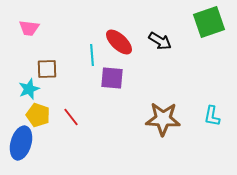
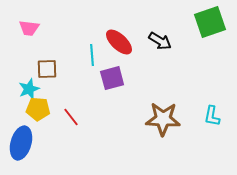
green square: moved 1 px right
purple square: rotated 20 degrees counterclockwise
yellow pentagon: moved 6 px up; rotated 15 degrees counterclockwise
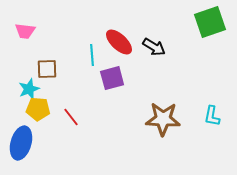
pink trapezoid: moved 4 px left, 3 px down
black arrow: moved 6 px left, 6 px down
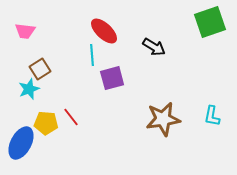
red ellipse: moved 15 px left, 11 px up
brown square: moved 7 px left; rotated 30 degrees counterclockwise
yellow pentagon: moved 8 px right, 14 px down
brown star: rotated 12 degrees counterclockwise
blue ellipse: rotated 12 degrees clockwise
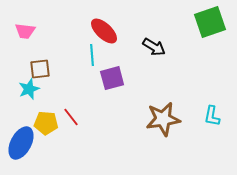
brown square: rotated 25 degrees clockwise
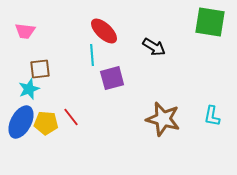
green square: rotated 28 degrees clockwise
brown star: rotated 24 degrees clockwise
blue ellipse: moved 21 px up
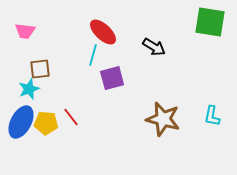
red ellipse: moved 1 px left, 1 px down
cyan line: moved 1 px right; rotated 20 degrees clockwise
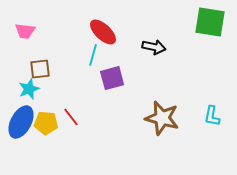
black arrow: rotated 20 degrees counterclockwise
brown star: moved 1 px left, 1 px up
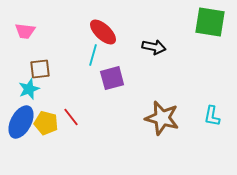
yellow pentagon: rotated 10 degrees clockwise
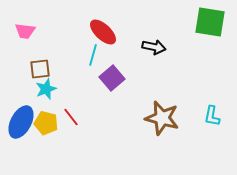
purple square: rotated 25 degrees counterclockwise
cyan star: moved 17 px right
